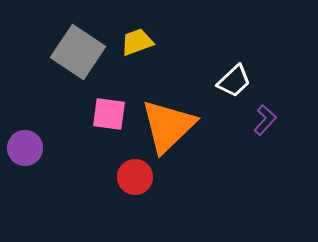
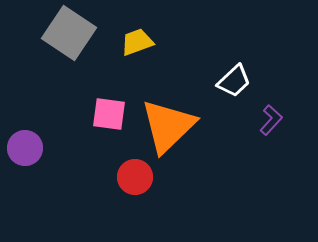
gray square: moved 9 px left, 19 px up
purple L-shape: moved 6 px right
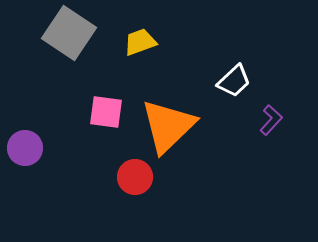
yellow trapezoid: moved 3 px right
pink square: moved 3 px left, 2 px up
